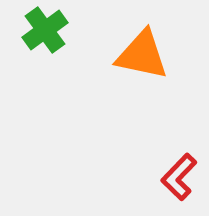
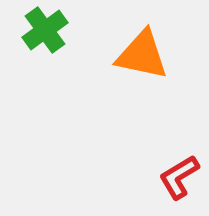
red L-shape: rotated 15 degrees clockwise
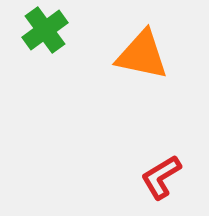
red L-shape: moved 18 px left
